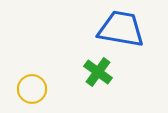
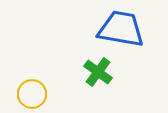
yellow circle: moved 5 px down
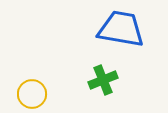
green cross: moved 5 px right, 8 px down; rotated 32 degrees clockwise
